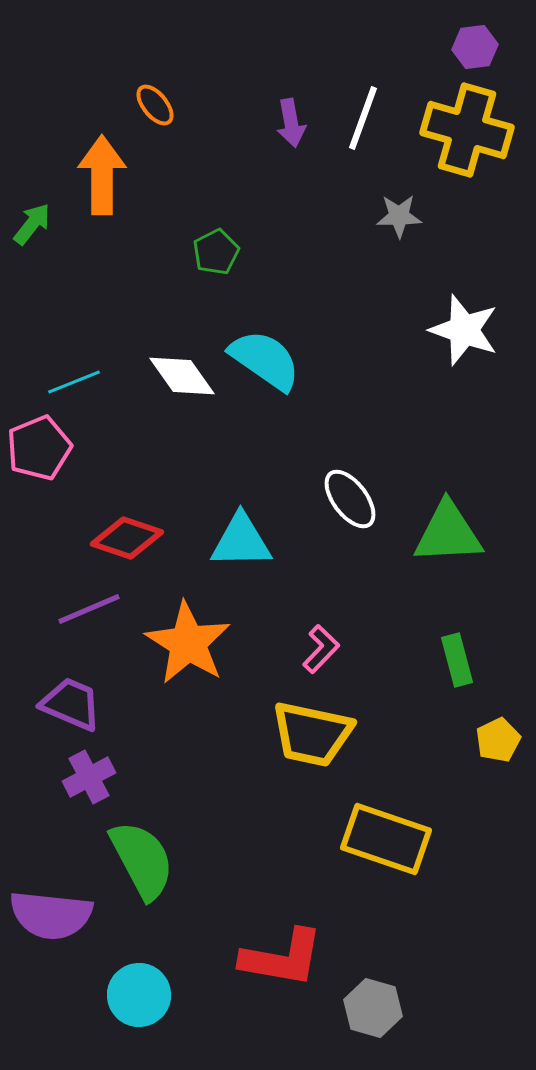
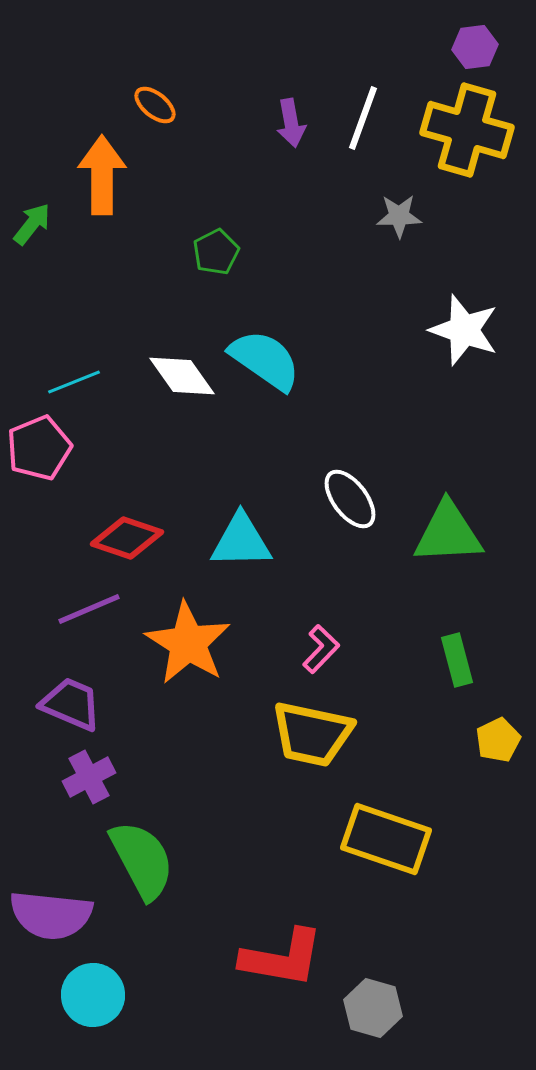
orange ellipse: rotated 12 degrees counterclockwise
cyan circle: moved 46 px left
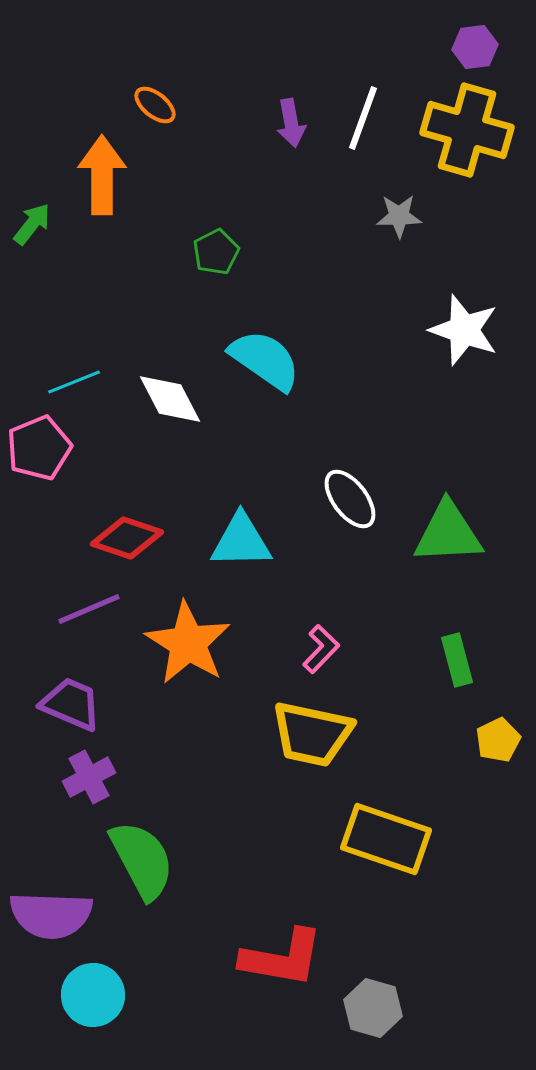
white diamond: moved 12 px left, 23 px down; rotated 8 degrees clockwise
purple semicircle: rotated 4 degrees counterclockwise
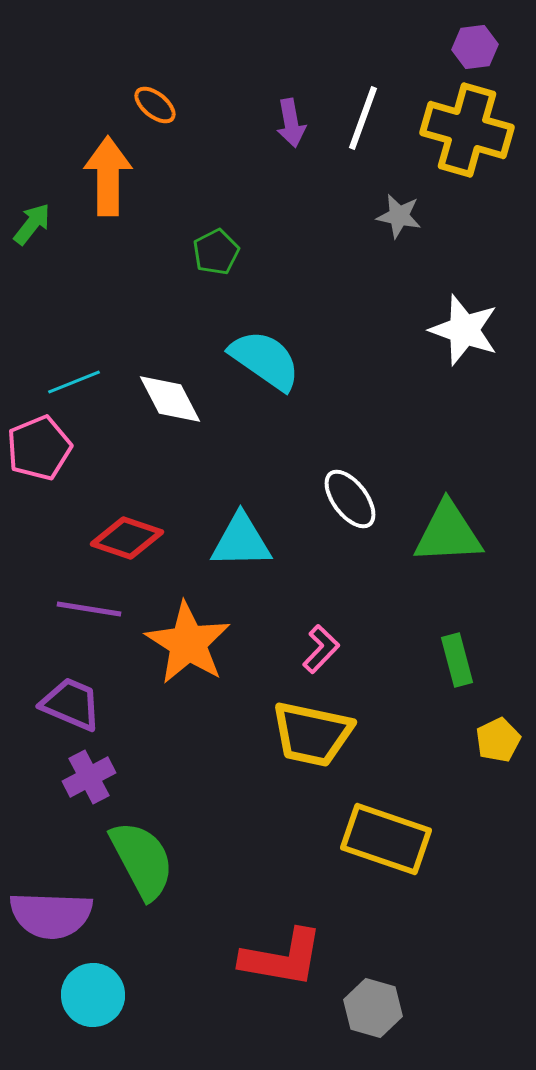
orange arrow: moved 6 px right, 1 px down
gray star: rotated 12 degrees clockwise
purple line: rotated 32 degrees clockwise
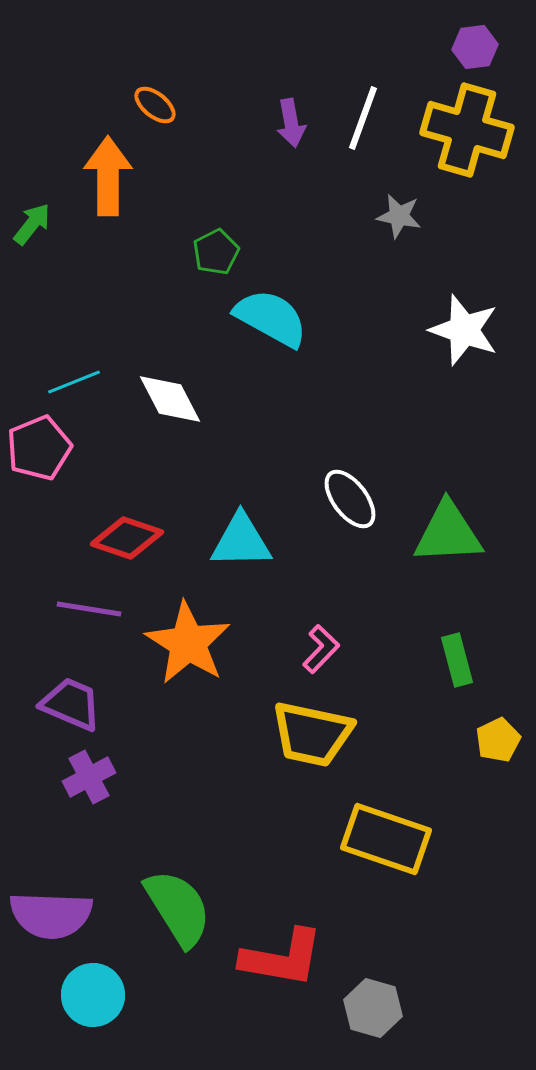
cyan semicircle: moved 6 px right, 42 px up; rotated 6 degrees counterclockwise
green semicircle: moved 36 px right, 48 px down; rotated 4 degrees counterclockwise
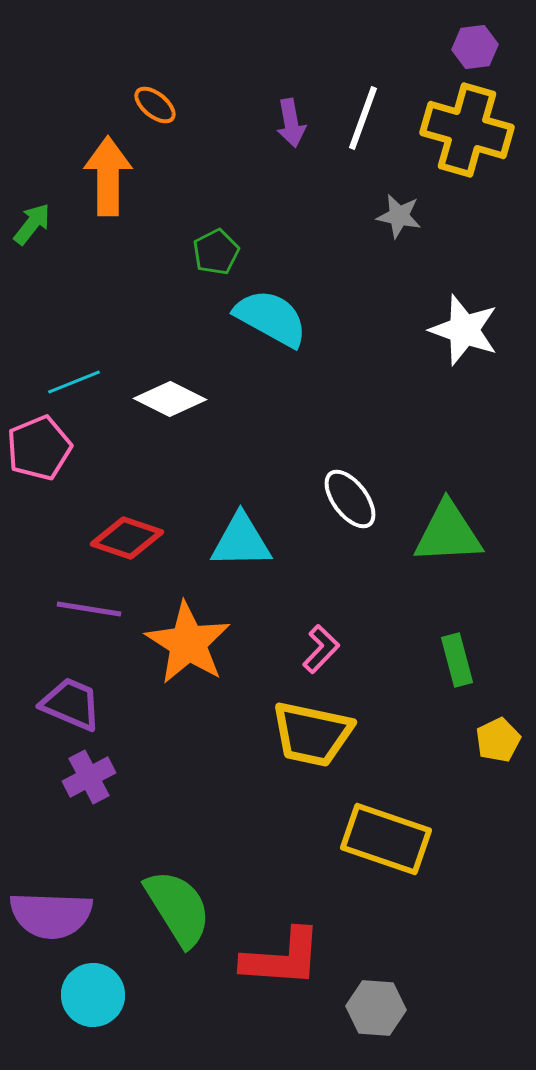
white diamond: rotated 36 degrees counterclockwise
red L-shape: rotated 6 degrees counterclockwise
gray hexagon: moved 3 px right; rotated 12 degrees counterclockwise
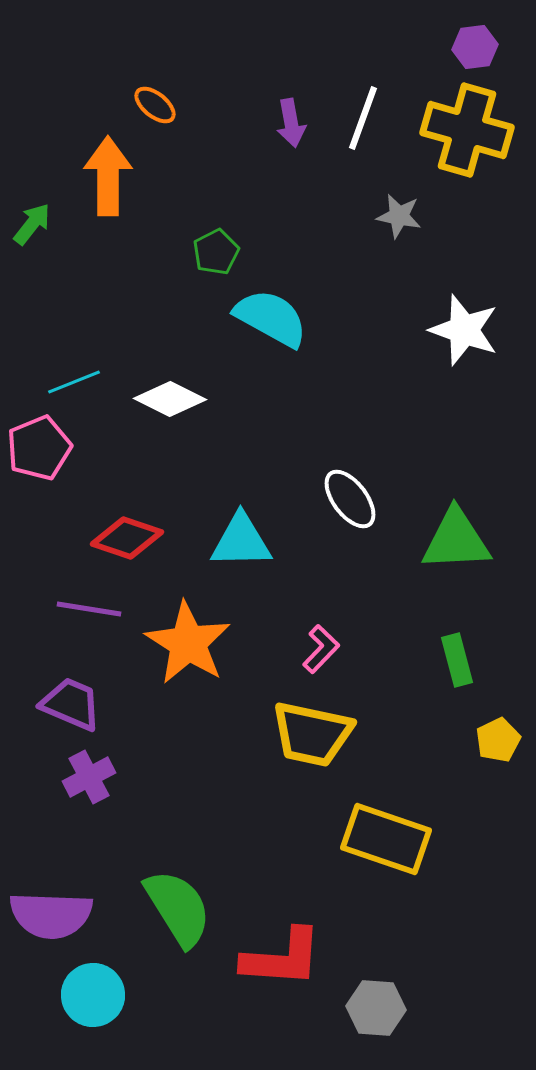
green triangle: moved 8 px right, 7 px down
